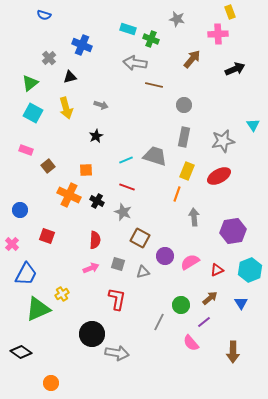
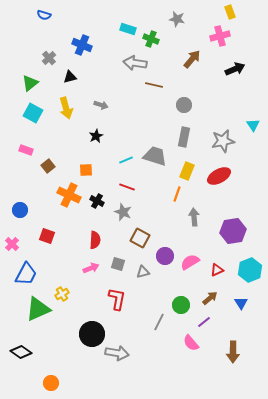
pink cross at (218, 34): moved 2 px right, 2 px down; rotated 12 degrees counterclockwise
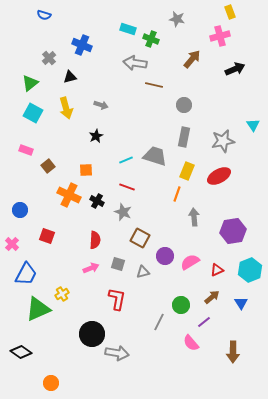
brown arrow at (210, 298): moved 2 px right, 1 px up
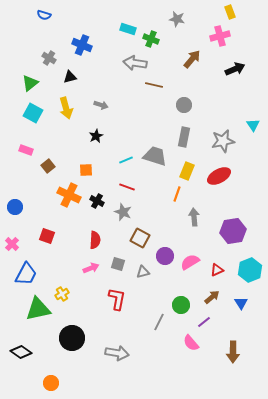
gray cross at (49, 58): rotated 16 degrees counterclockwise
blue circle at (20, 210): moved 5 px left, 3 px up
green triangle at (38, 309): rotated 12 degrees clockwise
black circle at (92, 334): moved 20 px left, 4 px down
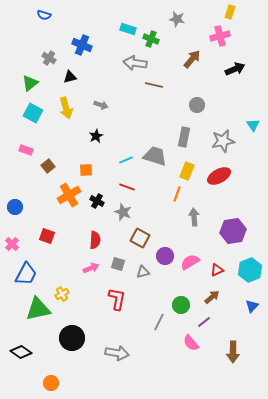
yellow rectangle at (230, 12): rotated 40 degrees clockwise
gray circle at (184, 105): moved 13 px right
orange cross at (69, 195): rotated 35 degrees clockwise
blue triangle at (241, 303): moved 11 px right, 3 px down; rotated 16 degrees clockwise
